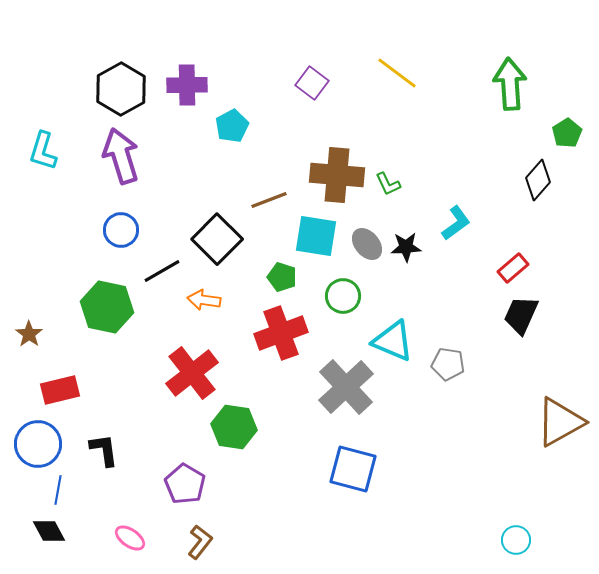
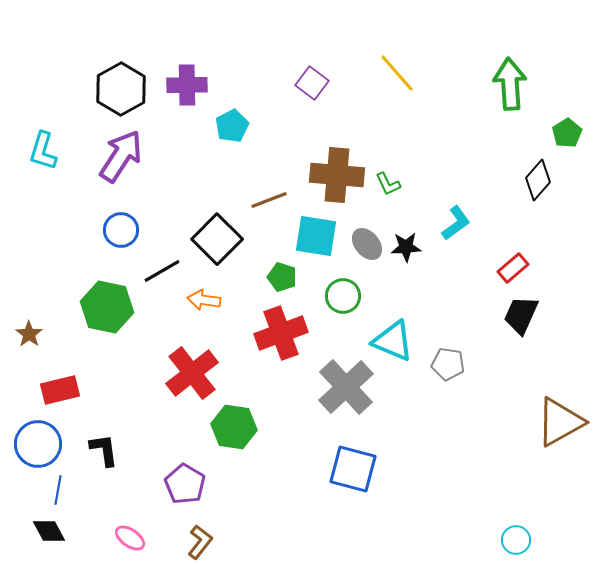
yellow line at (397, 73): rotated 12 degrees clockwise
purple arrow at (121, 156): rotated 50 degrees clockwise
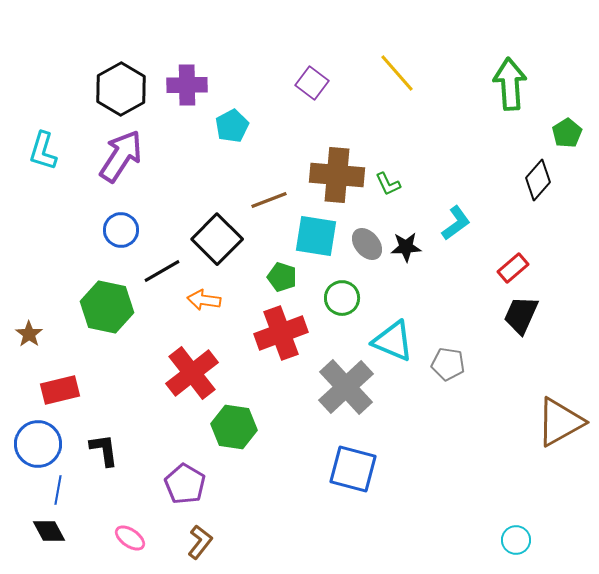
green circle at (343, 296): moved 1 px left, 2 px down
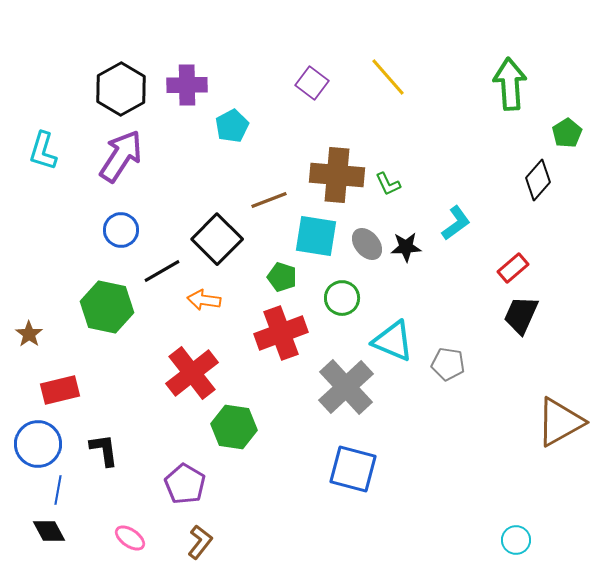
yellow line at (397, 73): moved 9 px left, 4 px down
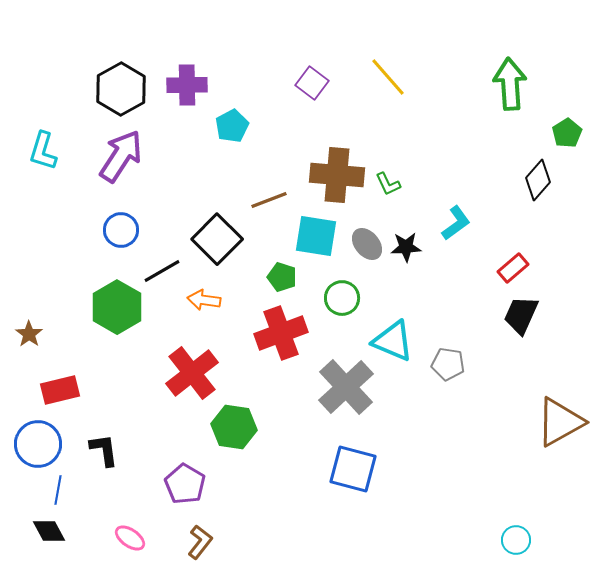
green hexagon at (107, 307): moved 10 px right; rotated 18 degrees clockwise
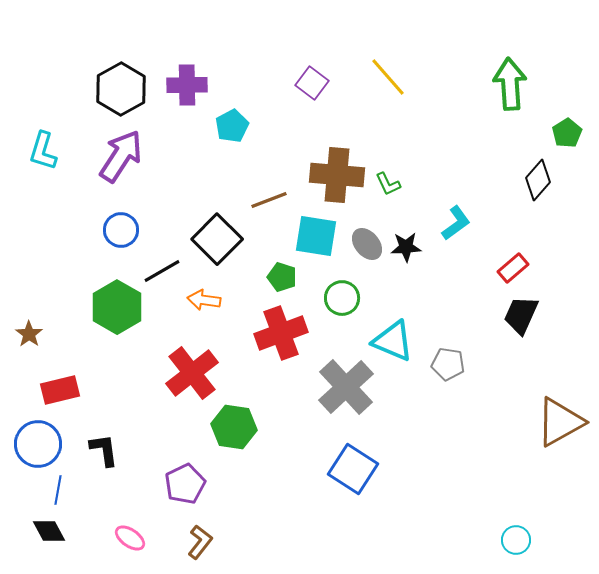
blue square at (353, 469): rotated 18 degrees clockwise
purple pentagon at (185, 484): rotated 15 degrees clockwise
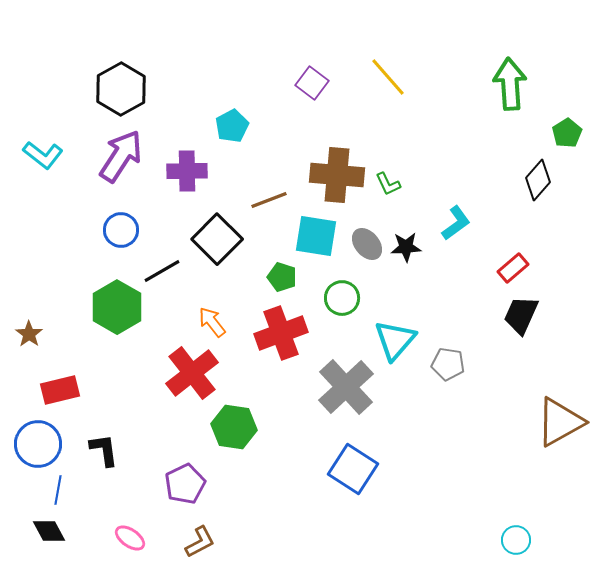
purple cross at (187, 85): moved 86 px down
cyan L-shape at (43, 151): moved 4 px down; rotated 69 degrees counterclockwise
orange arrow at (204, 300): moved 8 px right, 22 px down; rotated 44 degrees clockwise
cyan triangle at (393, 341): moved 2 px right, 1 px up; rotated 48 degrees clockwise
brown L-shape at (200, 542): rotated 24 degrees clockwise
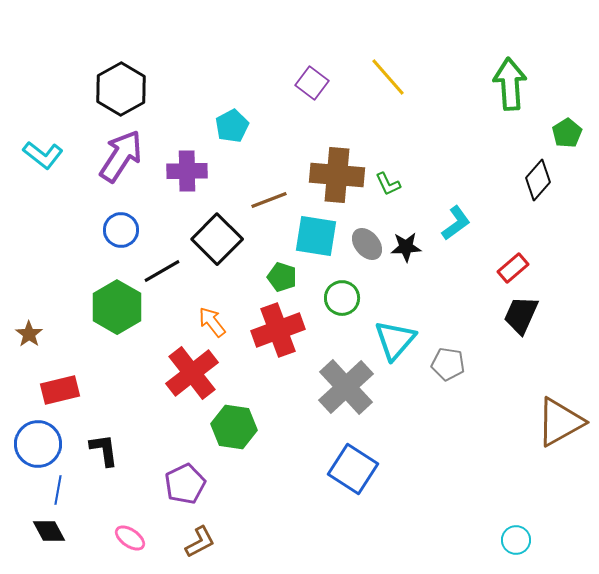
red cross at (281, 333): moved 3 px left, 3 px up
